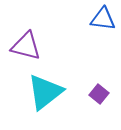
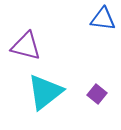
purple square: moved 2 px left
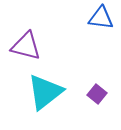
blue triangle: moved 2 px left, 1 px up
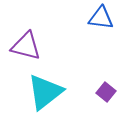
purple square: moved 9 px right, 2 px up
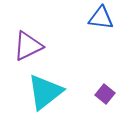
purple triangle: moved 2 px right; rotated 40 degrees counterclockwise
purple square: moved 1 px left, 2 px down
